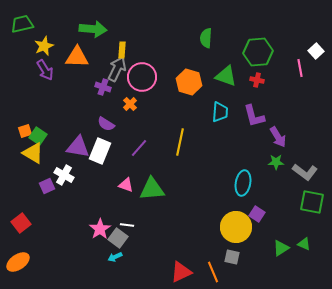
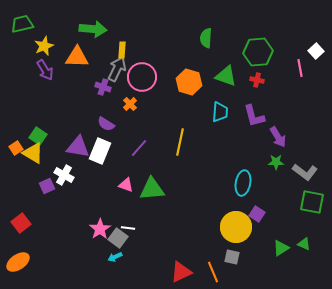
orange square at (25, 131): moved 9 px left, 17 px down; rotated 16 degrees counterclockwise
white line at (127, 225): moved 1 px right, 3 px down
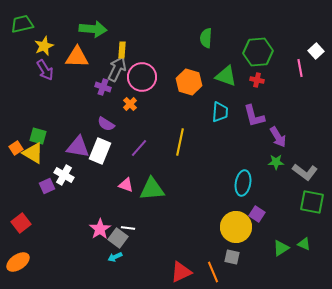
green square at (38, 136): rotated 18 degrees counterclockwise
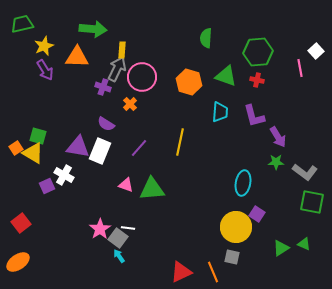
cyan arrow at (115, 257): moved 4 px right, 1 px up; rotated 80 degrees clockwise
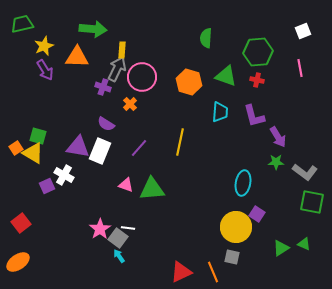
white square at (316, 51): moved 13 px left, 20 px up; rotated 21 degrees clockwise
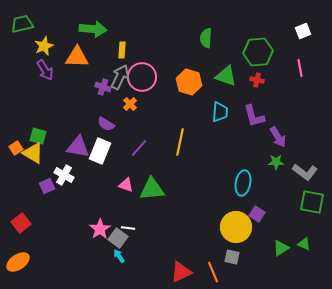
gray arrow at (117, 69): moved 3 px right, 8 px down
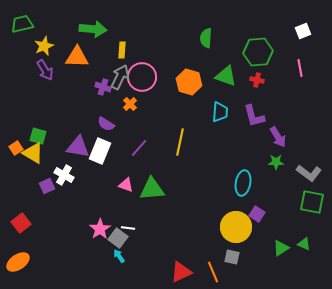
gray L-shape at (305, 172): moved 4 px right, 1 px down
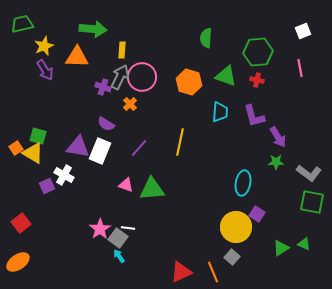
gray square at (232, 257): rotated 28 degrees clockwise
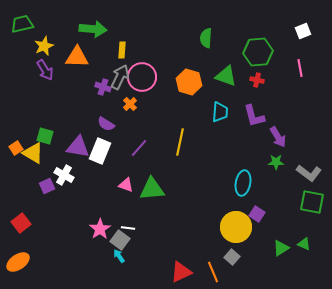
green square at (38, 136): moved 7 px right
gray square at (118, 238): moved 2 px right, 2 px down
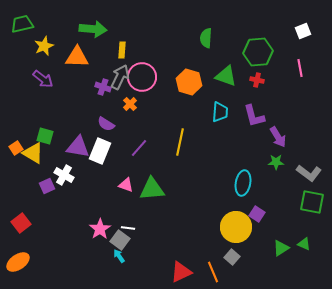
purple arrow at (45, 70): moved 2 px left, 9 px down; rotated 20 degrees counterclockwise
